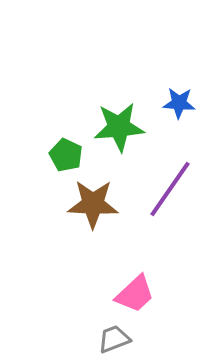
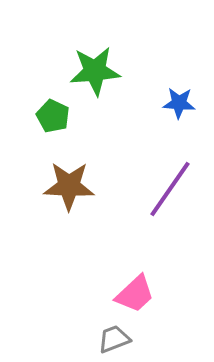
green star: moved 24 px left, 56 px up
green pentagon: moved 13 px left, 39 px up
brown star: moved 24 px left, 18 px up
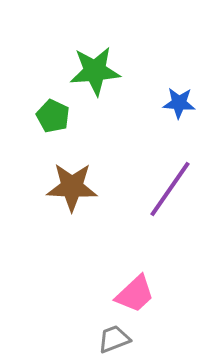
brown star: moved 3 px right, 1 px down
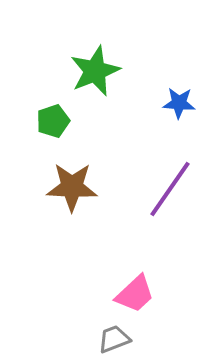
green star: rotated 18 degrees counterclockwise
green pentagon: moved 5 px down; rotated 28 degrees clockwise
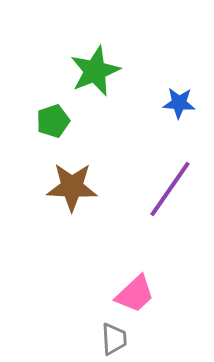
gray trapezoid: rotated 108 degrees clockwise
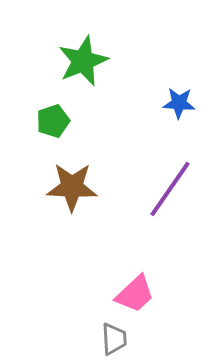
green star: moved 12 px left, 10 px up
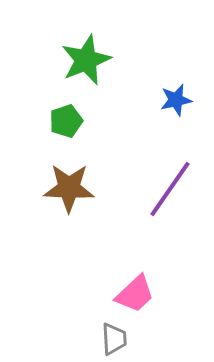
green star: moved 3 px right, 1 px up
blue star: moved 3 px left, 3 px up; rotated 16 degrees counterclockwise
green pentagon: moved 13 px right
brown star: moved 3 px left, 1 px down
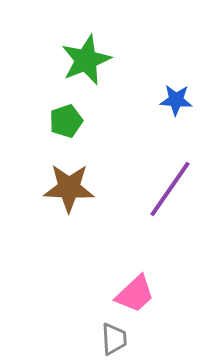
blue star: rotated 16 degrees clockwise
